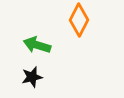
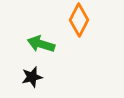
green arrow: moved 4 px right, 1 px up
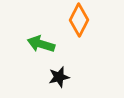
black star: moved 27 px right
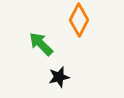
green arrow: rotated 28 degrees clockwise
